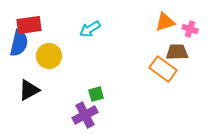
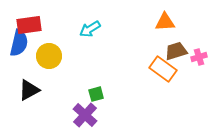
orange triangle: rotated 15 degrees clockwise
pink cross: moved 9 px right, 28 px down; rotated 35 degrees counterclockwise
brown trapezoid: moved 1 px left, 1 px up; rotated 15 degrees counterclockwise
purple cross: rotated 20 degrees counterclockwise
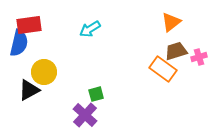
orange triangle: moved 6 px right; rotated 35 degrees counterclockwise
yellow circle: moved 5 px left, 16 px down
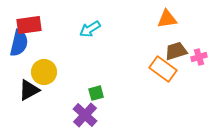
orange triangle: moved 4 px left, 3 px up; rotated 30 degrees clockwise
green square: moved 1 px up
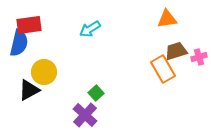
orange rectangle: rotated 24 degrees clockwise
green square: rotated 28 degrees counterclockwise
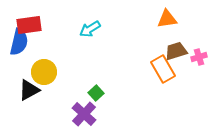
blue semicircle: moved 1 px up
purple cross: moved 1 px left, 1 px up
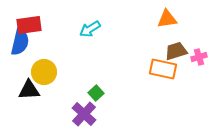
blue semicircle: moved 1 px right
orange rectangle: rotated 48 degrees counterclockwise
black triangle: rotated 25 degrees clockwise
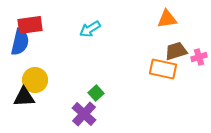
red rectangle: moved 1 px right
yellow circle: moved 9 px left, 8 px down
black triangle: moved 5 px left, 7 px down
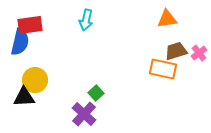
cyan arrow: moved 4 px left, 9 px up; rotated 45 degrees counterclockwise
pink cross: moved 4 px up; rotated 21 degrees counterclockwise
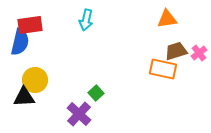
purple cross: moved 5 px left
